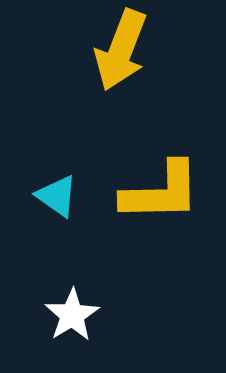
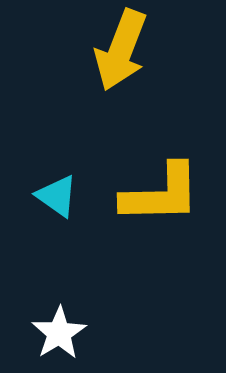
yellow L-shape: moved 2 px down
white star: moved 13 px left, 18 px down
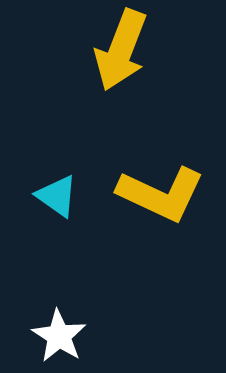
yellow L-shape: rotated 26 degrees clockwise
white star: moved 3 px down; rotated 8 degrees counterclockwise
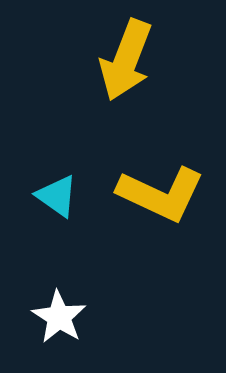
yellow arrow: moved 5 px right, 10 px down
white star: moved 19 px up
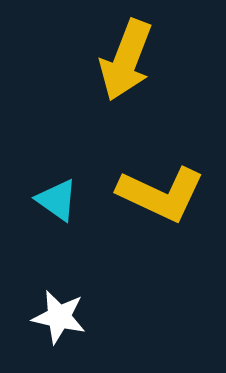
cyan triangle: moved 4 px down
white star: rotated 20 degrees counterclockwise
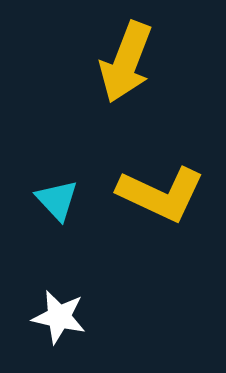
yellow arrow: moved 2 px down
cyan triangle: rotated 12 degrees clockwise
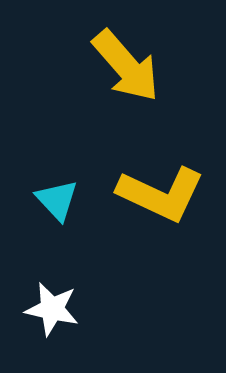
yellow arrow: moved 4 px down; rotated 62 degrees counterclockwise
white star: moved 7 px left, 8 px up
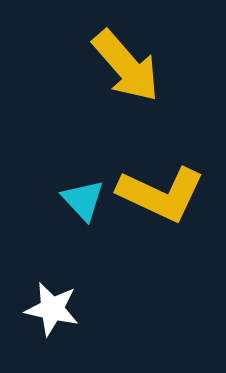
cyan triangle: moved 26 px right
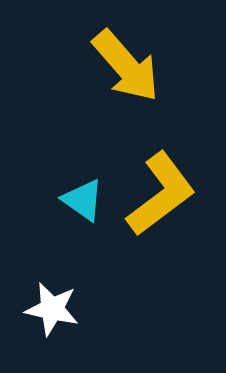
yellow L-shape: rotated 62 degrees counterclockwise
cyan triangle: rotated 12 degrees counterclockwise
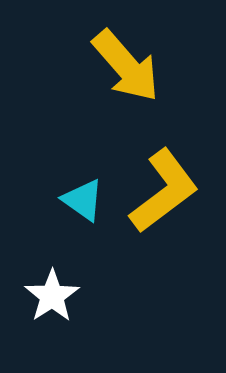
yellow L-shape: moved 3 px right, 3 px up
white star: moved 13 px up; rotated 26 degrees clockwise
